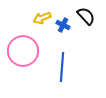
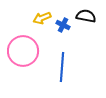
black semicircle: rotated 36 degrees counterclockwise
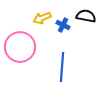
pink circle: moved 3 px left, 4 px up
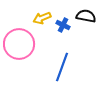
pink circle: moved 1 px left, 3 px up
blue line: rotated 16 degrees clockwise
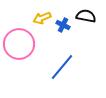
blue line: rotated 20 degrees clockwise
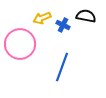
pink circle: moved 1 px right
blue line: rotated 20 degrees counterclockwise
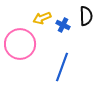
black semicircle: rotated 78 degrees clockwise
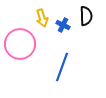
yellow arrow: rotated 84 degrees counterclockwise
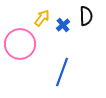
yellow arrow: rotated 126 degrees counterclockwise
blue cross: rotated 24 degrees clockwise
blue line: moved 5 px down
